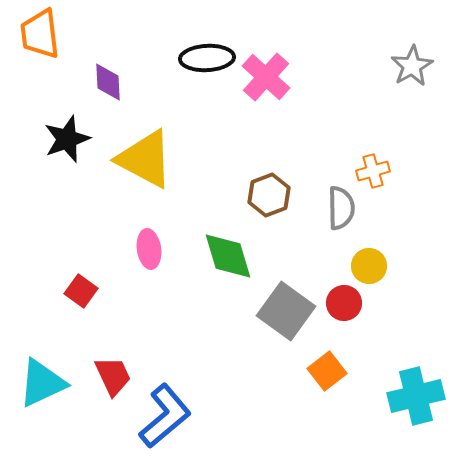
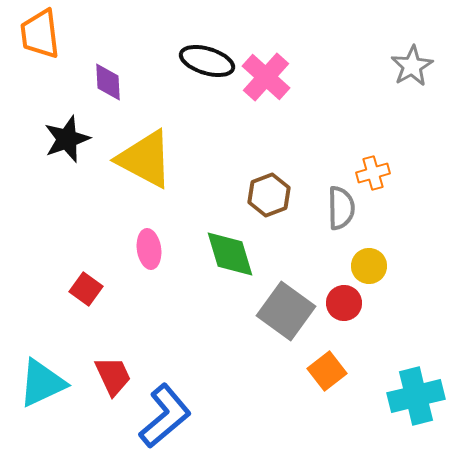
black ellipse: moved 3 px down; rotated 20 degrees clockwise
orange cross: moved 2 px down
green diamond: moved 2 px right, 2 px up
red square: moved 5 px right, 2 px up
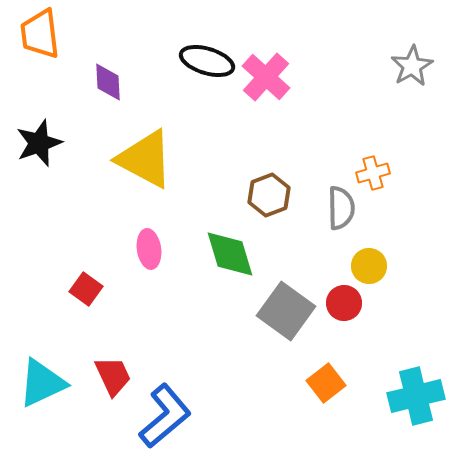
black star: moved 28 px left, 4 px down
orange square: moved 1 px left, 12 px down
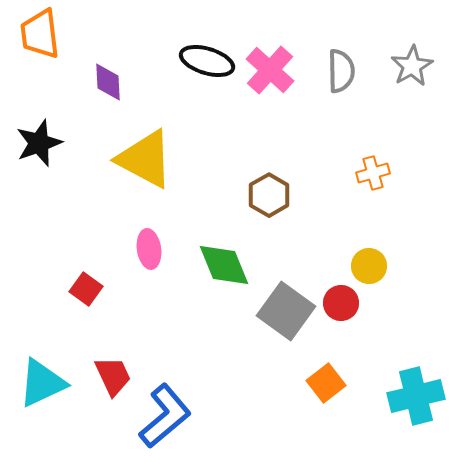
pink cross: moved 4 px right, 7 px up
brown hexagon: rotated 9 degrees counterclockwise
gray semicircle: moved 137 px up
green diamond: moved 6 px left, 11 px down; rotated 6 degrees counterclockwise
red circle: moved 3 px left
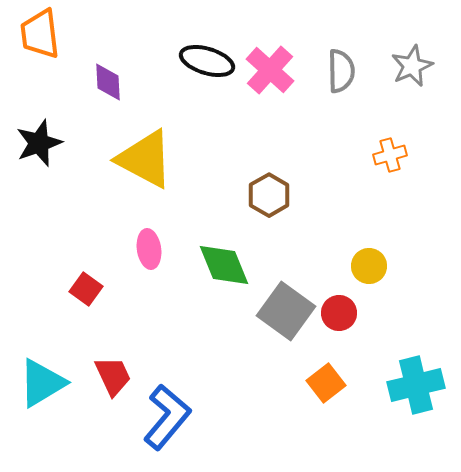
gray star: rotated 6 degrees clockwise
orange cross: moved 17 px right, 18 px up
red circle: moved 2 px left, 10 px down
cyan triangle: rotated 6 degrees counterclockwise
cyan cross: moved 11 px up
blue L-shape: moved 2 px right, 1 px down; rotated 10 degrees counterclockwise
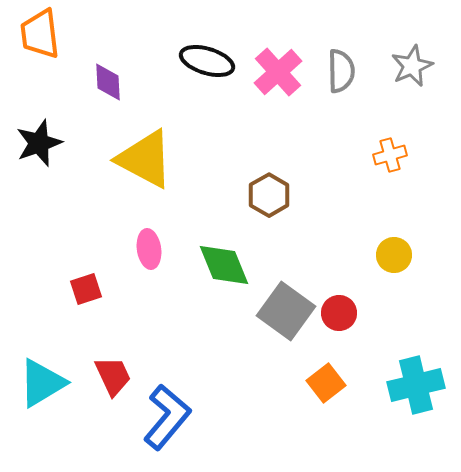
pink cross: moved 8 px right, 2 px down; rotated 6 degrees clockwise
yellow circle: moved 25 px right, 11 px up
red square: rotated 36 degrees clockwise
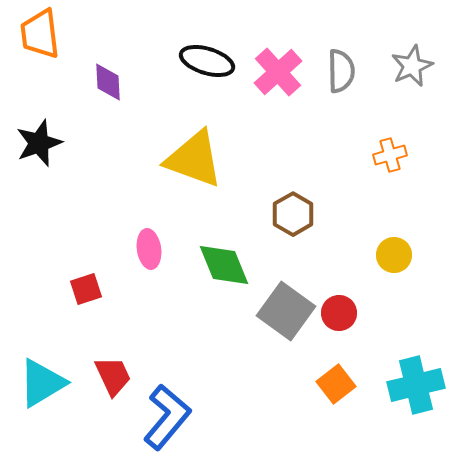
yellow triangle: moved 49 px right; rotated 8 degrees counterclockwise
brown hexagon: moved 24 px right, 19 px down
orange square: moved 10 px right, 1 px down
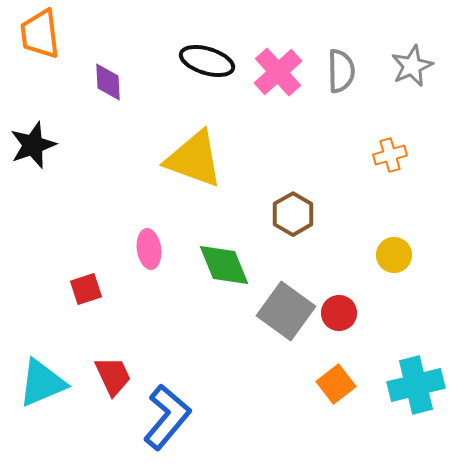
black star: moved 6 px left, 2 px down
cyan triangle: rotated 8 degrees clockwise
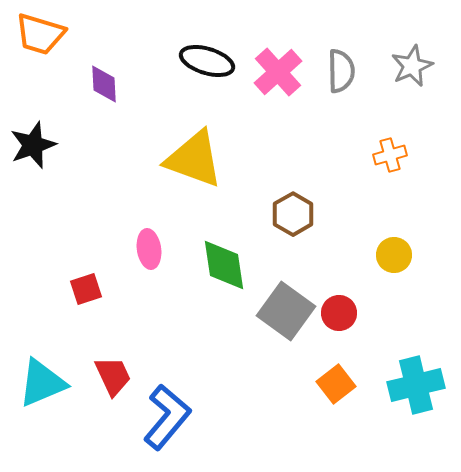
orange trapezoid: rotated 66 degrees counterclockwise
purple diamond: moved 4 px left, 2 px down
green diamond: rotated 14 degrees clockwise
